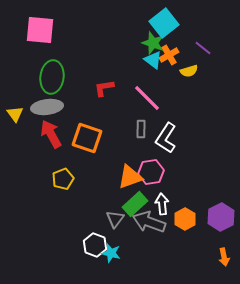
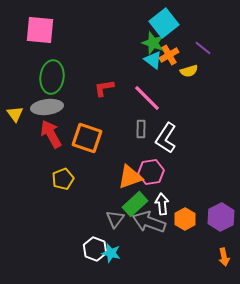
white hexagon: moved 4 px down
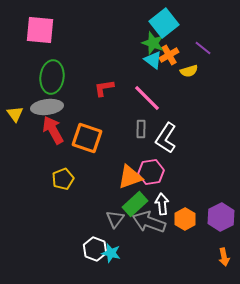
red arrow: moved 2 px right, 4 px up
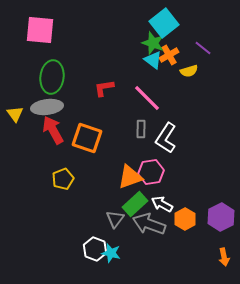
white arrow: rotated 55 degrees counterclockwise
gray arrow: moved 2 px down
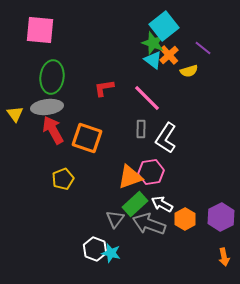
cyan square: moved 3 px down
orange cross: rotated 12 degrees counterclockwise
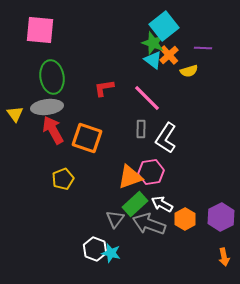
purple line: rotated 36 degrees counterclockwise
green ellipse: rotated 16 degrees counterclockwise
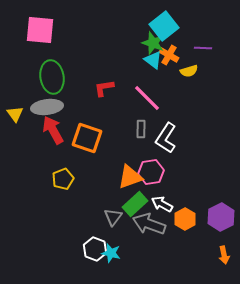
orange cross: rotated 18 degrees counterclockwise
gray triangle: moved 2 px left, 2 px up
orange arrow: moved 2 px up
